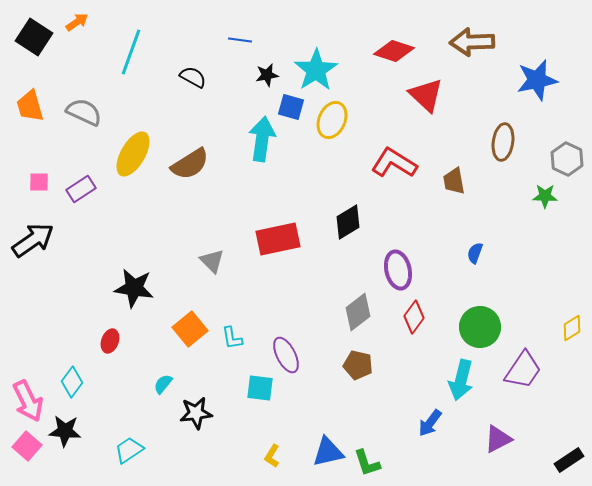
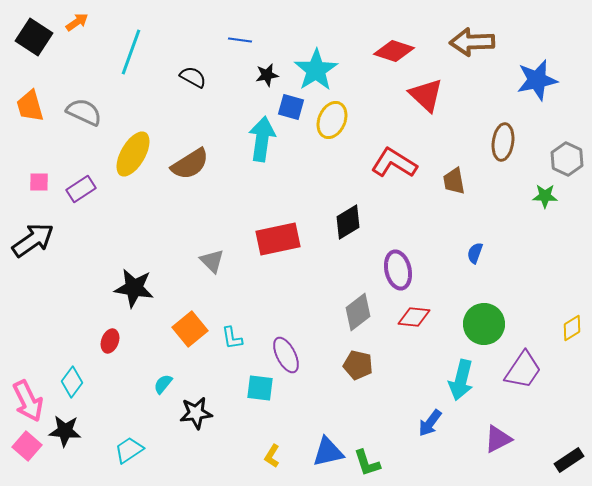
red diamond at (414, 317): rotated 60 degrees clockwise
green circle at (480, 327): moved 4 px right, 3 px up
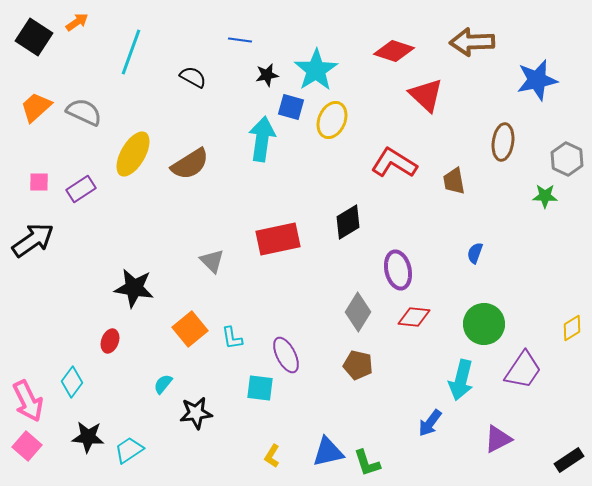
orange trapezoid at (30, 106): moved 6 px right, 1 px down; rotated 64 degrees clockwise
gray diamond at (358, 312): rotated 21 degrees counterclockwise
black star at (65, 431): moved 23 px right, 6 px down
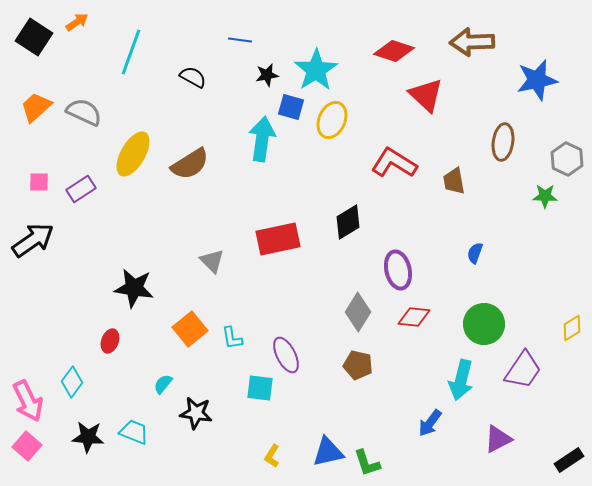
black star at (196, 413): rotated 16 degrees clockwise
cyan trapezoid at (129, 450): moved 5 px right, 18 px up; rotated 56 degrees clockwise
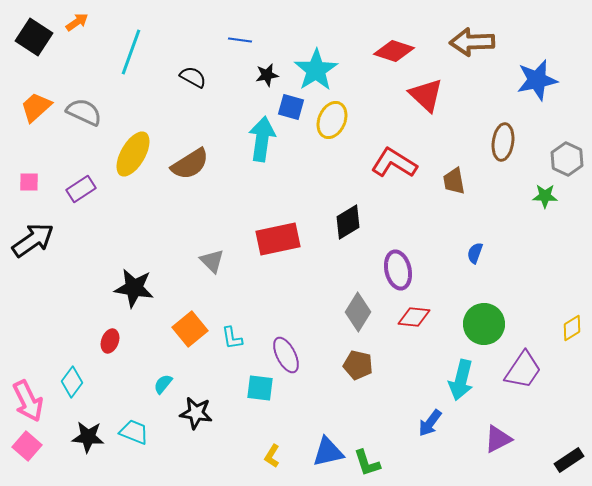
pink square at (39, 182): moved 10 px left
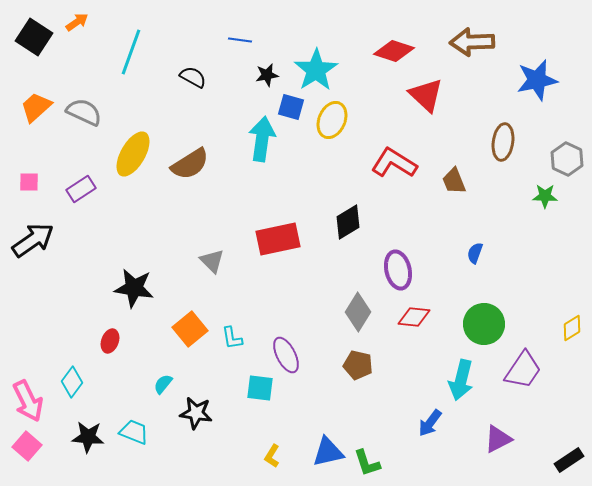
brown trapezoid at (454, 181): rotated 12 degrees counterclockwise
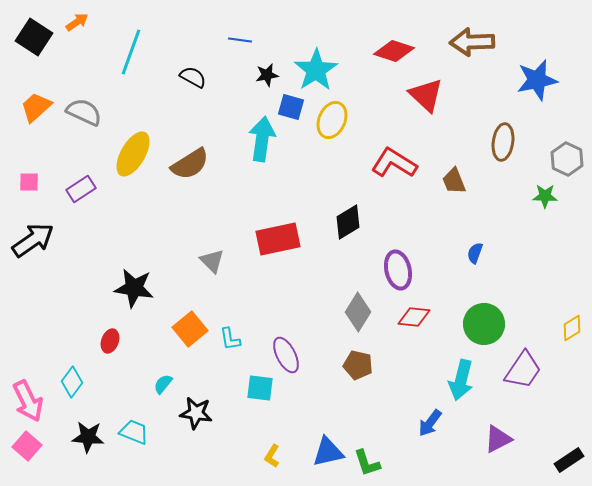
cyan L-shape at (232, 338): moved 2 px left, 1 px down
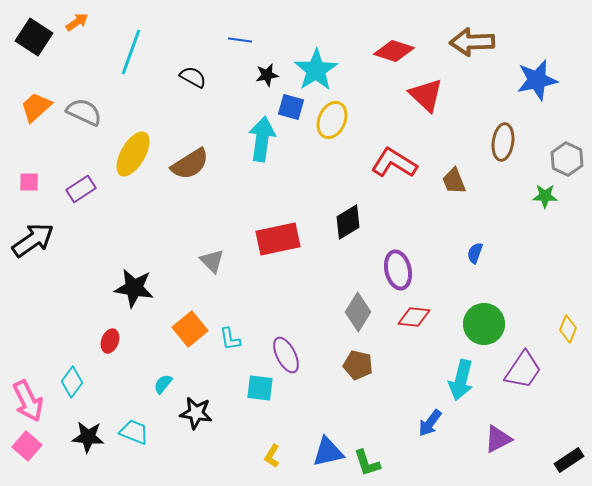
yellow diamond at (572, 328): moved 4 px left, 1 px down; rotated 36 degrees counterclockwise
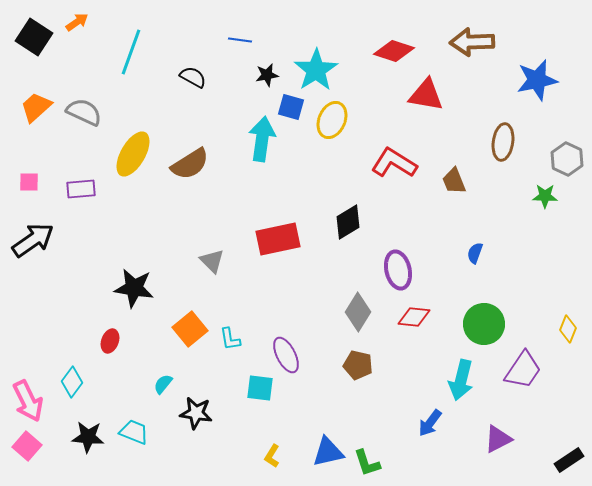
red triangle at (426, 95): rotated 33 degrees counterclockwise
purple rectangle at (81, 189): rotated 28 degrees clockwise
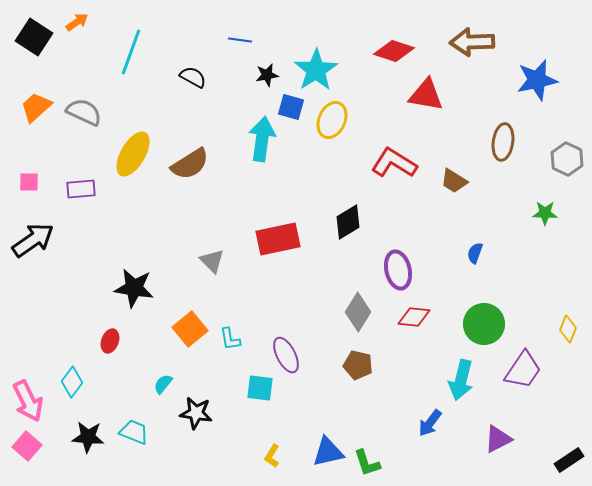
brown trapezoid at (454, 181): rotated 36 degrees counterclockwise
green star at (545, 196): moved 17 px down
